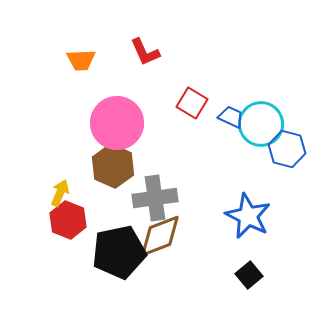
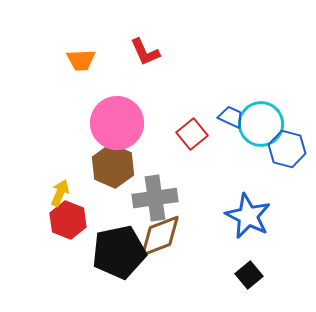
red square: moved 31 px down; rotated 20 degrees clockwise
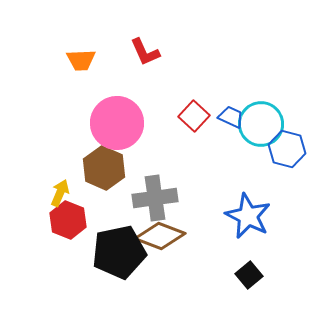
red square: moved 2 px right, 18 px up; rotated 8 degrees counterclockwise
brown hexagon: moved 9 px left, 2 px down
brown diamond: rotated 42 degrees clockwise
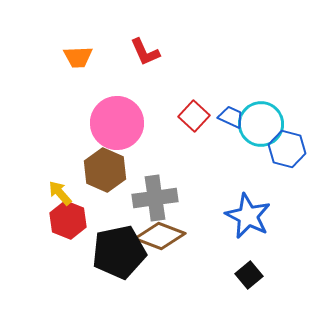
orange trapezoid: moved 3 px left, 3 px up
brown hexagon: moved 1 px right, 2 px down
yellow arrow: rotated 64 degrees counterclockwise
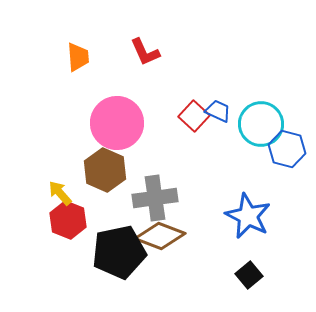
orange trapezoid: rotated 92 degrees counterclockwise
blue trapezoid: moved 13 px left, 6 px up
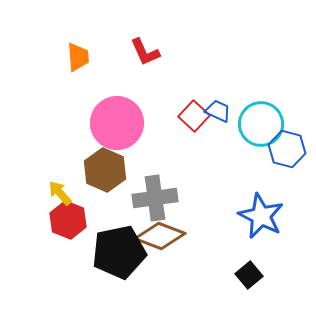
blue star: moved 13 px right
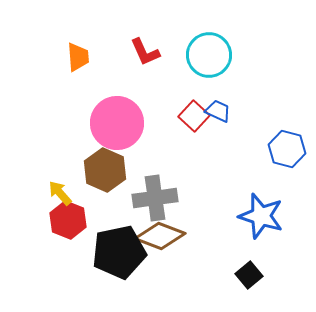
cyan circle: moved 52 px left, 69 px up
blue star: rotated 9 degrees counterclockwise
